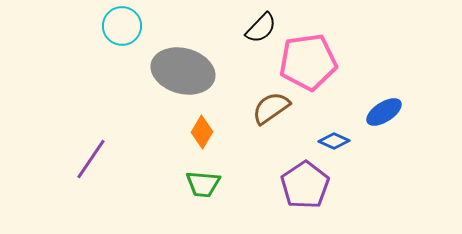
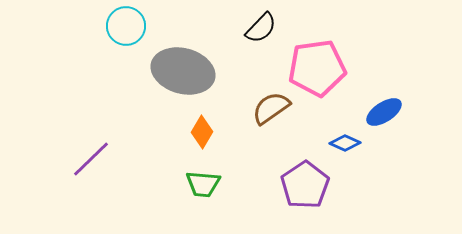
cyan circle: moved 4 px right
pink pentagon: moved 9 px right, 6 px down
blue diamond: moved 11 px right, 2 px down
purple line: rotated 12 degrees clockwise
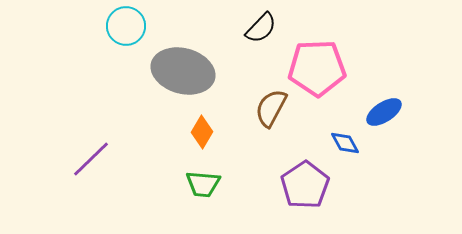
pink pentagon: rotated 6 degrees clockwise
brown semicircle: rotated 27 degrees counterclockwise
blue diamond: rotated 36 degrees clockwise
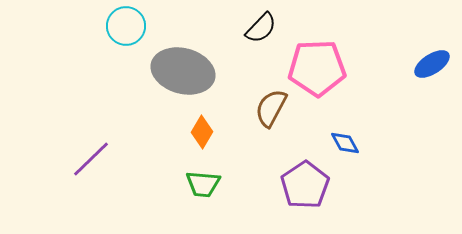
blue ellipse: moved 48 px right, 48 px up
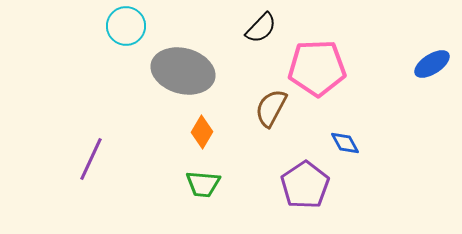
purple line: rotated 21 degrees counterclockwise
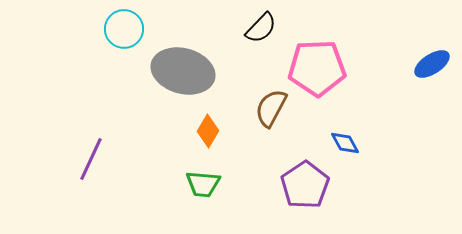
cyan circle: moved 2 px left, 3 px down
orange diamond: moved 6 px right, 1 px up
